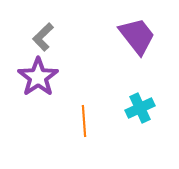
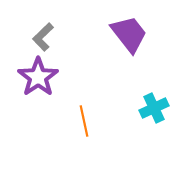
purple trapezoid: moved 8 px left, 2 px up
cyan cross: moved 14 px right
orange line: rotated 8 degrees counterclockwise
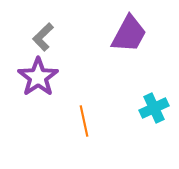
purple trapezoid: rotated 66 degrees clockwise
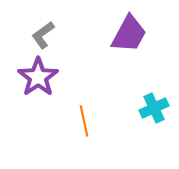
gray L-shape: moved 2 px up; rotated 8 degrees clockwise
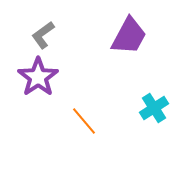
purple trapezoid: moved 2 px down
cyan cross: rotated 8 degrees counterclockwise
orange line: rotated 28 degrees counterclockwise
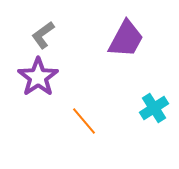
purple trapezoid: moved 3 px left, 3 px down
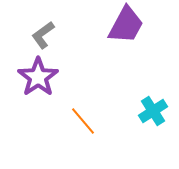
purple trapezoid: moved 14 px up
cyan cross: moved 1 px left, 3 px down
orange line: moved 1 px left
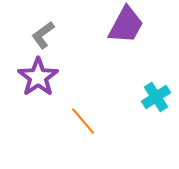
cyan cross: moved 3 px right, 14 px up
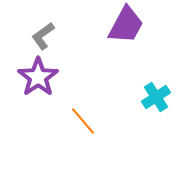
gray L-shape: moved 1 px down
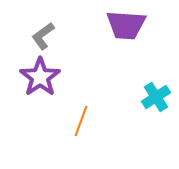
purple trapezoid: rotated 66 degrees clockwise
purple star: moved 2 px right
orange line: moved 2 px left; rotated 60 degrees clockwise
